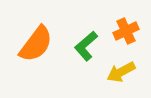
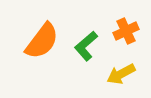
orange semicircle: moved 6 px right, 3 px up
yellow arrow: moved 2 px down
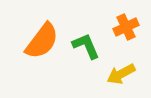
orange cross: moved 4 px up
green L-shape: rotated 108 degrees clockwise
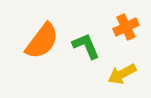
yellow arrow: moved 1 px right
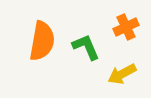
orange semicircle: rotated 27 degrees counterclockwise
green L-shape: moved 1 px down
